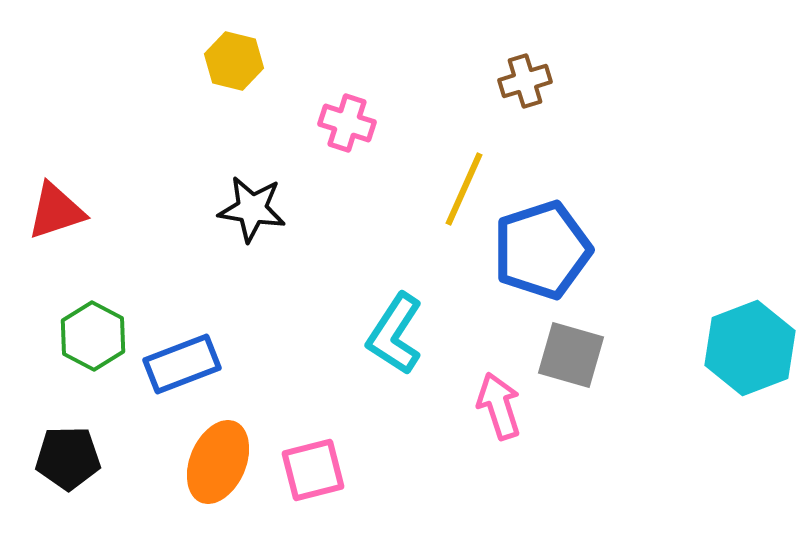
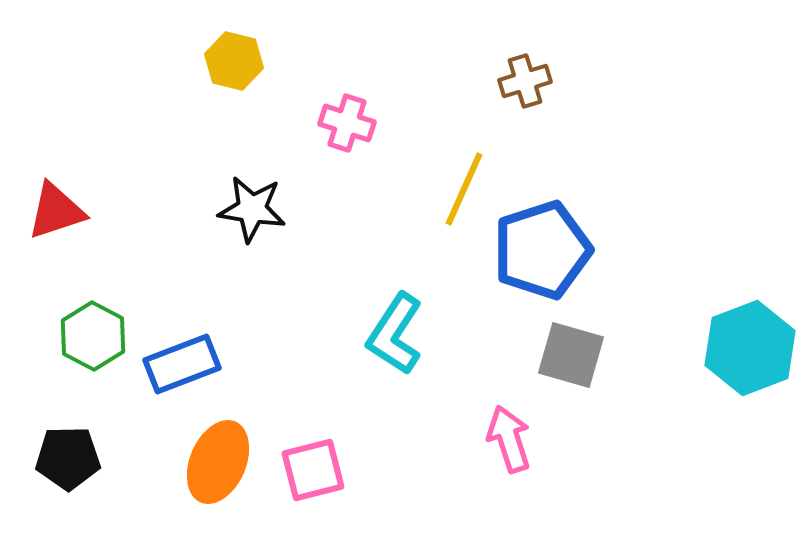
pink arrow: moved 10 px right, 33 px down
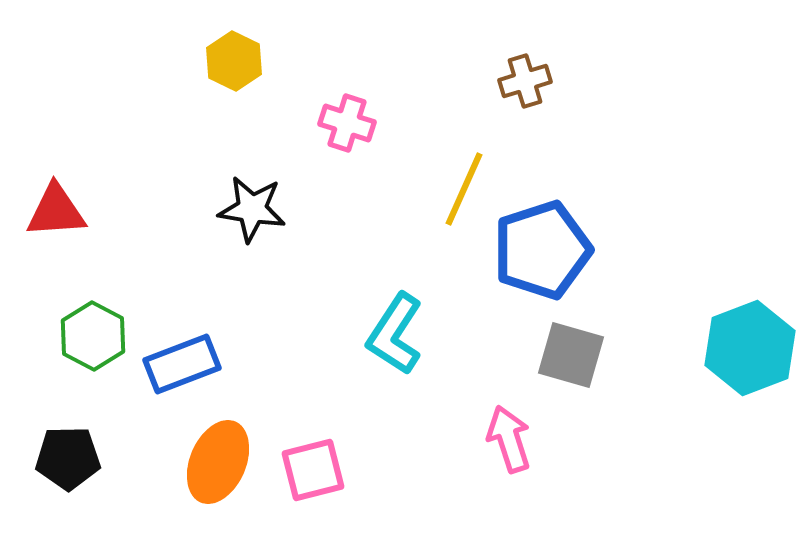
yellow hexagon: rotated 12 degrees clockwise
red triangle: rotated 14 degrees clockwise
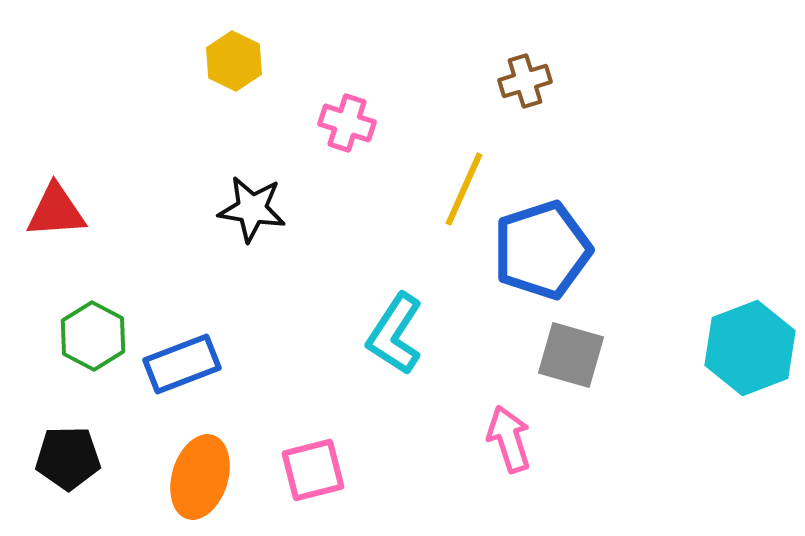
orange ellipse: moved 18 px left, 15 px down; rotated 6 degrees counterclockwise
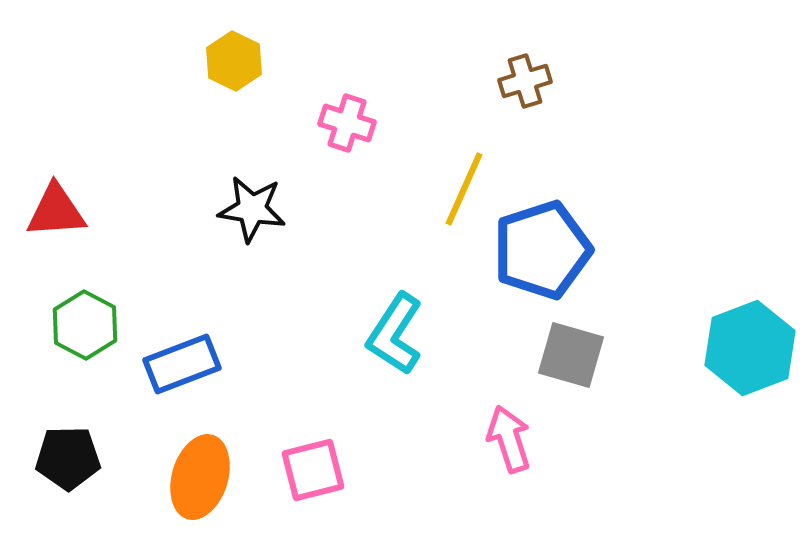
green hexagon: moved 8 px left, 11 px up
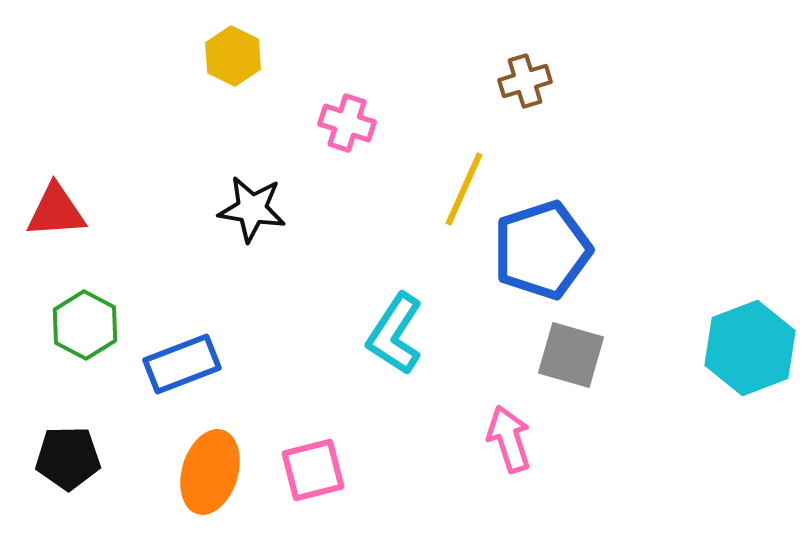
yellow hexagon: moved 1 px left, 5 px up
orange ellipse: moved 10 px right, 5 px up
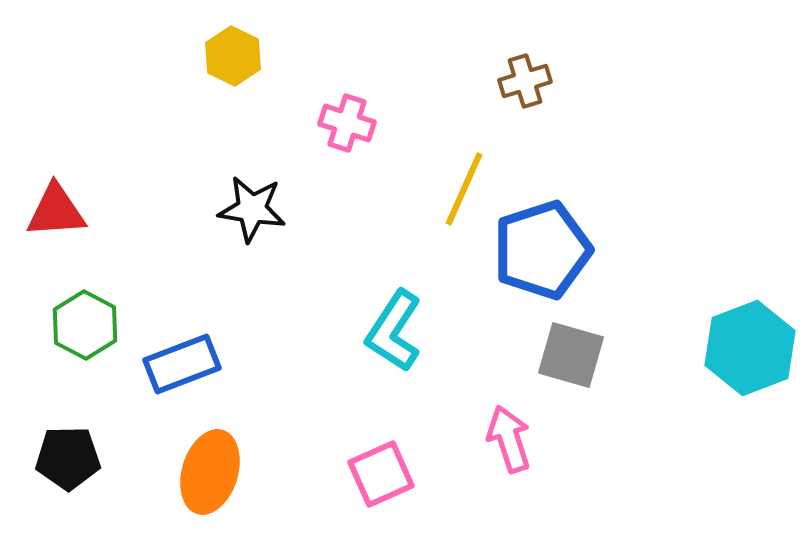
cyan L-shape: moved 1 px left, 3 px up
pink square: moved 68 px right, 4 px down; rotated 10 degrees counterclockwise
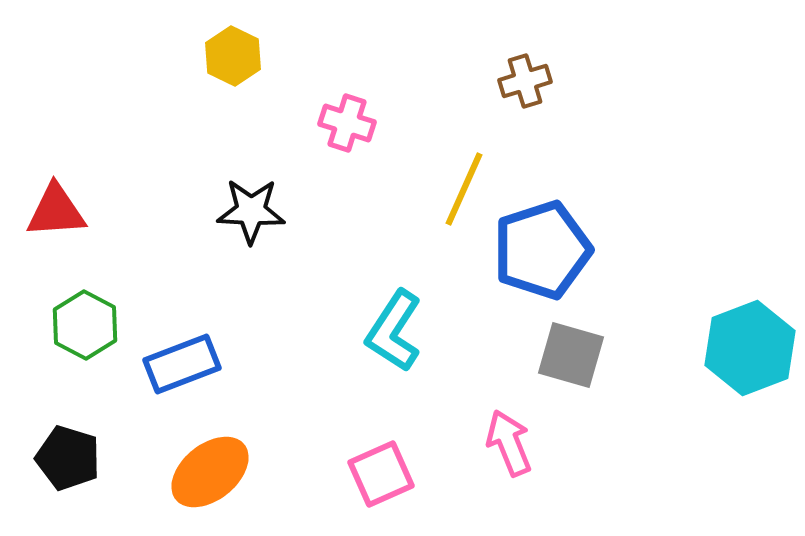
black star: moved 1 px left, 2 px down; rotated 6 degrees counterclockwise
pink arrow: moved 4 px down; rotated 4 degrees counterclockwise
black pentagon: rotated 18 degrees clockwise
orange ellipse: rotated 34 degrees clockwise
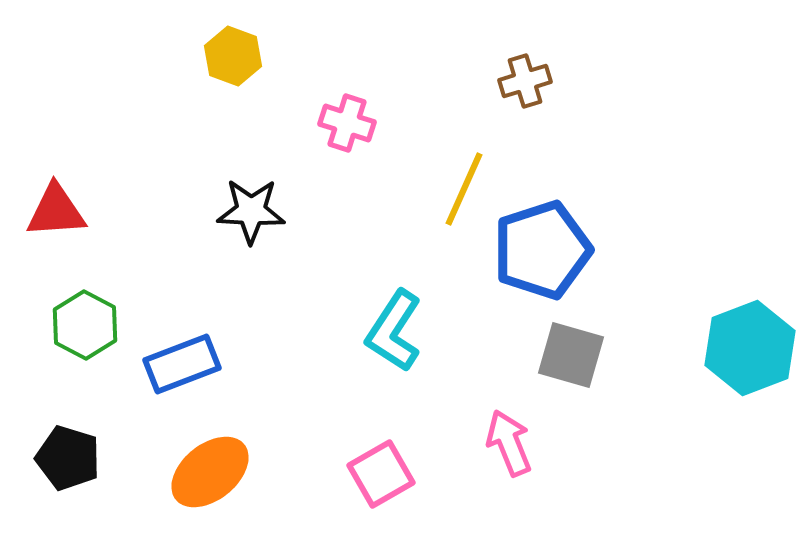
yellow hexagon: rotated 6 degrees counterclockwise
pink square: rotated 6 degrees counterclockwise
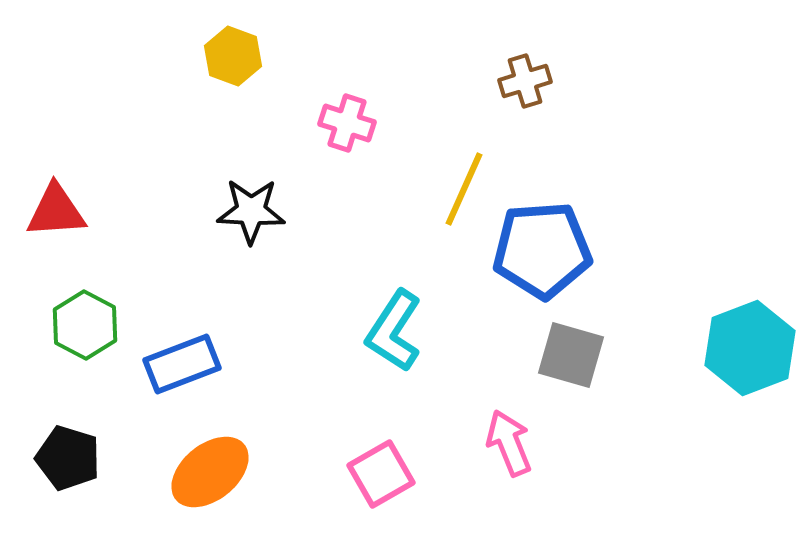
blue pentagon: rotated 14 degrees clockwise
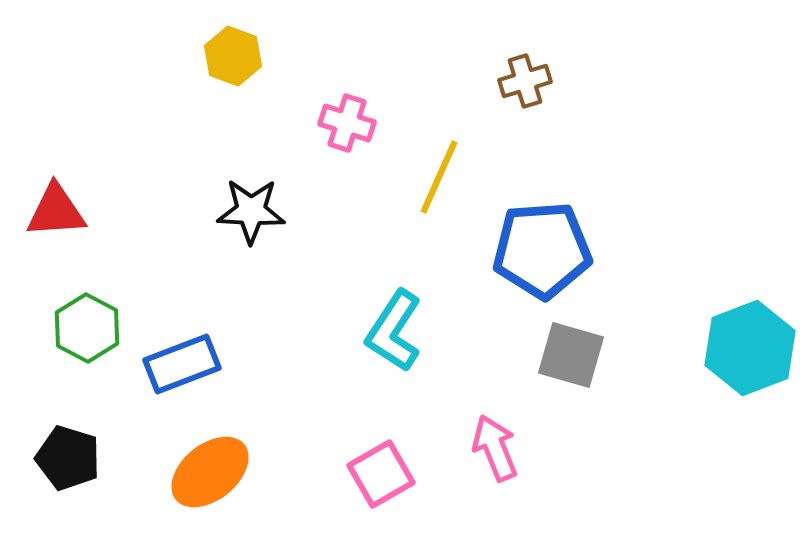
yellow line: moved 25 px left, 12 px up
green hexagon: moved 2 px right, 3 px down
pink arrow: moved 14 px left, 5 px down
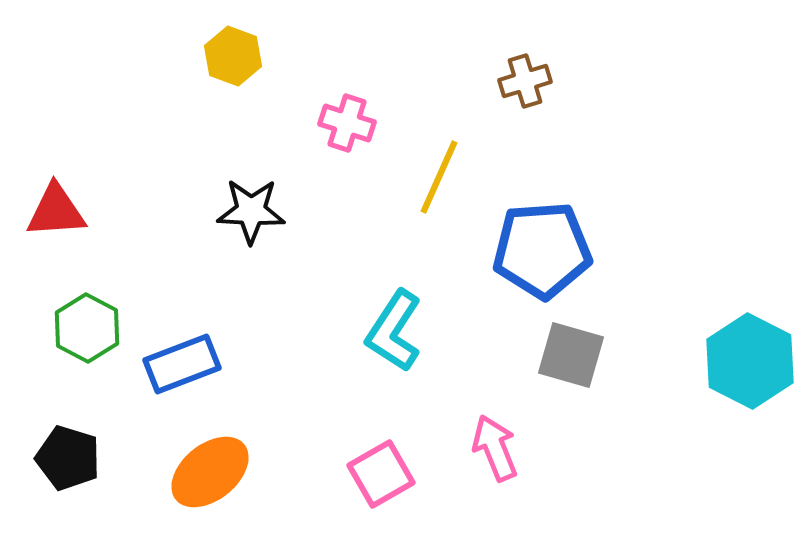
cyan hexagon: moved 13 px down; rotated 12 degrees counterclockwise
